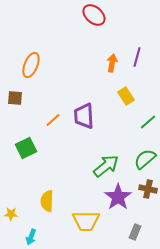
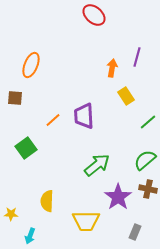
orange arrow: moved 5 px down
green square: rotated 10 degrees counterclockwise
green semicircle: moved 1 px down
green arrow: moved 9 px left, 1 px up
cyan arrow: moved 1 px left, 1 px up
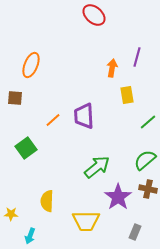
yellow rectangle: moved 1 px right, 1 px up; rotated 24 degrees clockwise
green arrow: moved 2 px down
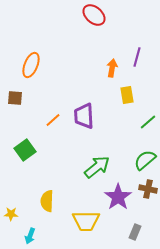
green square: moved 1 px left, 2 px down
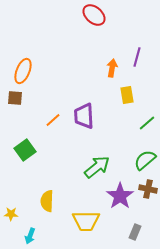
orange ellipse: moved 8 px left, 6 px down
green line: moved 1 px left, 1 px down
purple star: moved 2 px right, 1 px up
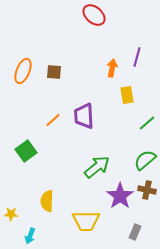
brown square: moved 39 px right, 26 px up
green square: moved 1 px right, 1 px down
brown cross: moved 1 px left, 1 px down
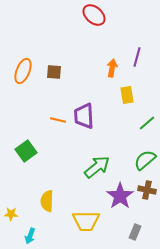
orange line: moved 5 px right; rotated 56 degrees clockwise
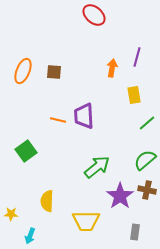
yellow rectangle: moved 7 px right
gray rectangle: rotated 14 degrees counterclockwise
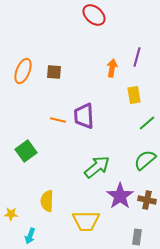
brown cross: moved 10 px down
gray rectangle: moved 2 px right, 5 px down
